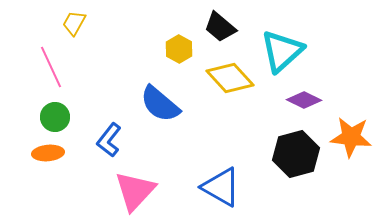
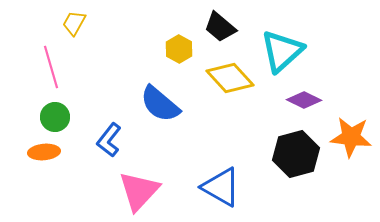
pink line: rotated 9 degrees clockwise
orange ellipse: moved 4 px left, 1 px up
pink triangle: moved 4 px right
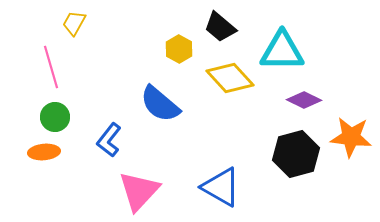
cyan triangle: rotated 42 degrees clockwise
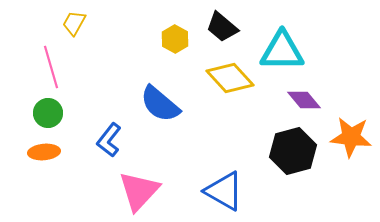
black trapezoid: moved 2 px right
yellow hexagon: moved 4 px left, 10 px up
purple diamond: rotated 24 degrees clockwise
green circle: moved 7 px left, 4 px up
black hexagon: moved 3 px left, 3 px up
blue triangle: moved 3 px right, 4 px down
